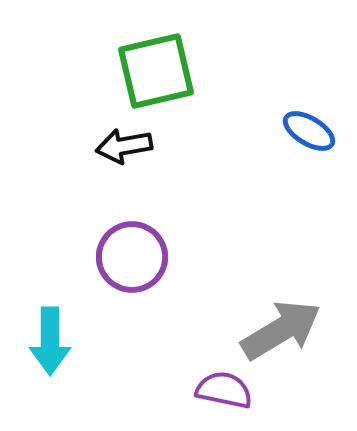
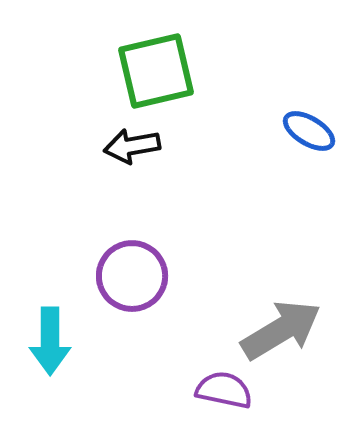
black arrow: moved 8 px right
purple circle: moved 19 px down
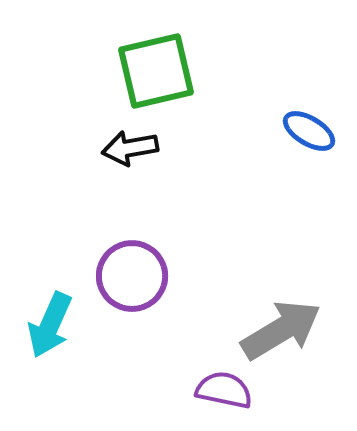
black arrow: moved 2 px left, 2 px down
cyan arrow: moved 16 px up; rotated 24 degrees clockwise
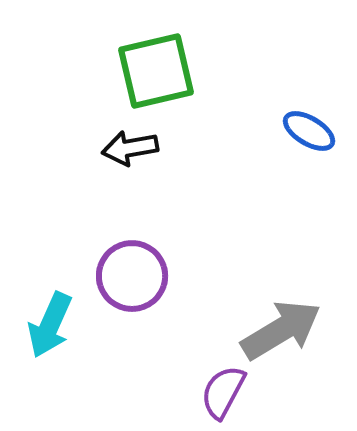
purple semicircle: moved 1 px left, 2 px down; rotated 74 degrees counterclockwise
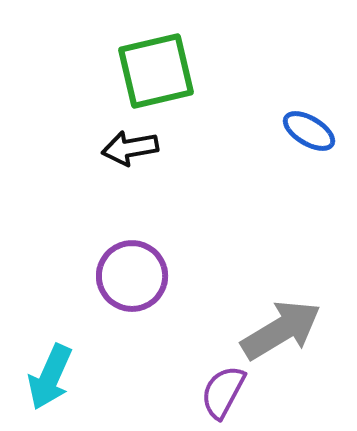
cyan arrow: moved 52 px down
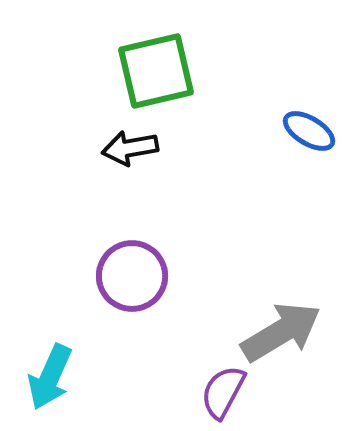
gray arrow: moved 2 px down
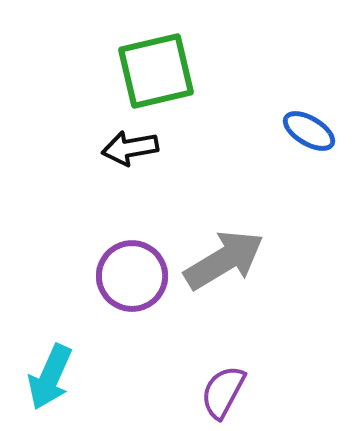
gray arrow: moved 57 px left, 72 px up
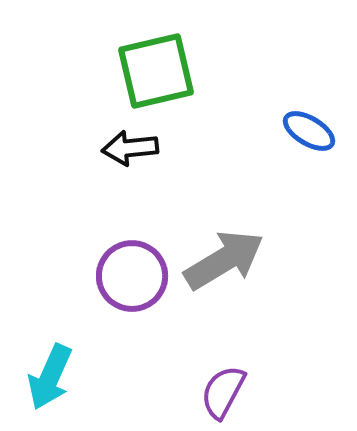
black arrow: rotated 4 degrees clockwise
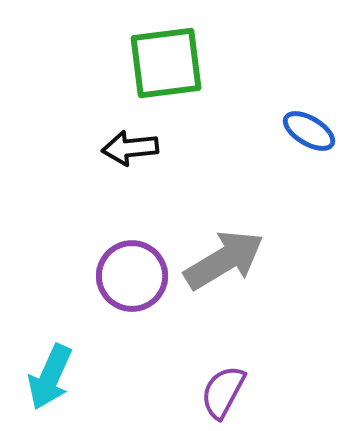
green square: moved 10 px right, 8 px up; rotated 6 degrees clockwise
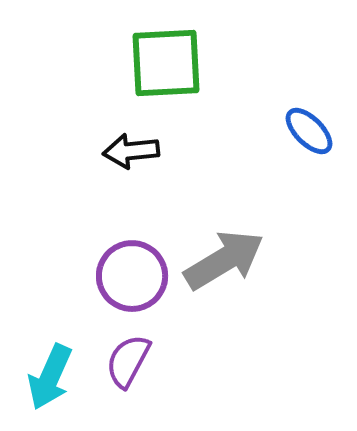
green square: rotated 4 degrees clockwise
blue ellipse: rotated 14 degrees clockwise
black arrow: moved 1 px right, 3 px down
purple semicircle: moved 95 px left, 31 px up
